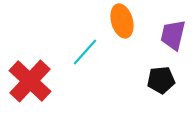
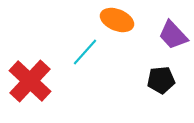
orange ellipse: moved 5 px left, 1 px up; rotated 52 degrees counterclockwise
purple trapezoid: rotated 56 degrees counterclockwise
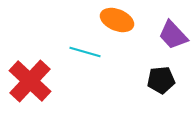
cyan line: rotated 64 degrees clockwise
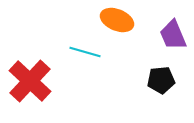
purple trapezoid: rotated 20 degrees clockwise
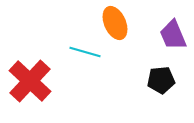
orange ellipse: moved 2 px left, 3 px down; rotated 44 degrees clockwise
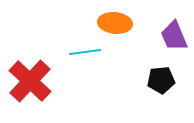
orange ellipse: rotated 60 degrees counterclockwise
purple trapezoid: moved 1 px right, 1 px down
cyan line: rotated 24 degrees counterclockwise
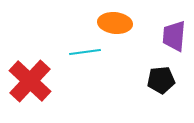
purple trapezoid: rotated 28 degrees clockwise
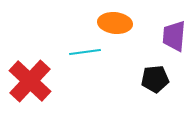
black pentagon: moved 6 px left, 1 px up
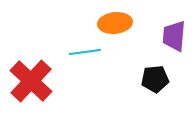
orange ellipse: rotated 12 degrees counterclockwise
red cross: moved 1 px right
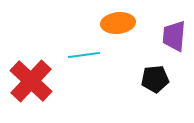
orange ellipse: moved 3 px right
cyan line: moved 1 px left, 3 px down
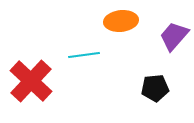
orange ellipse: moved 3 px right, 2 px up
purple trapezoid: rotated 36 degrees clockwise
black pentagon: moved 9 px down
